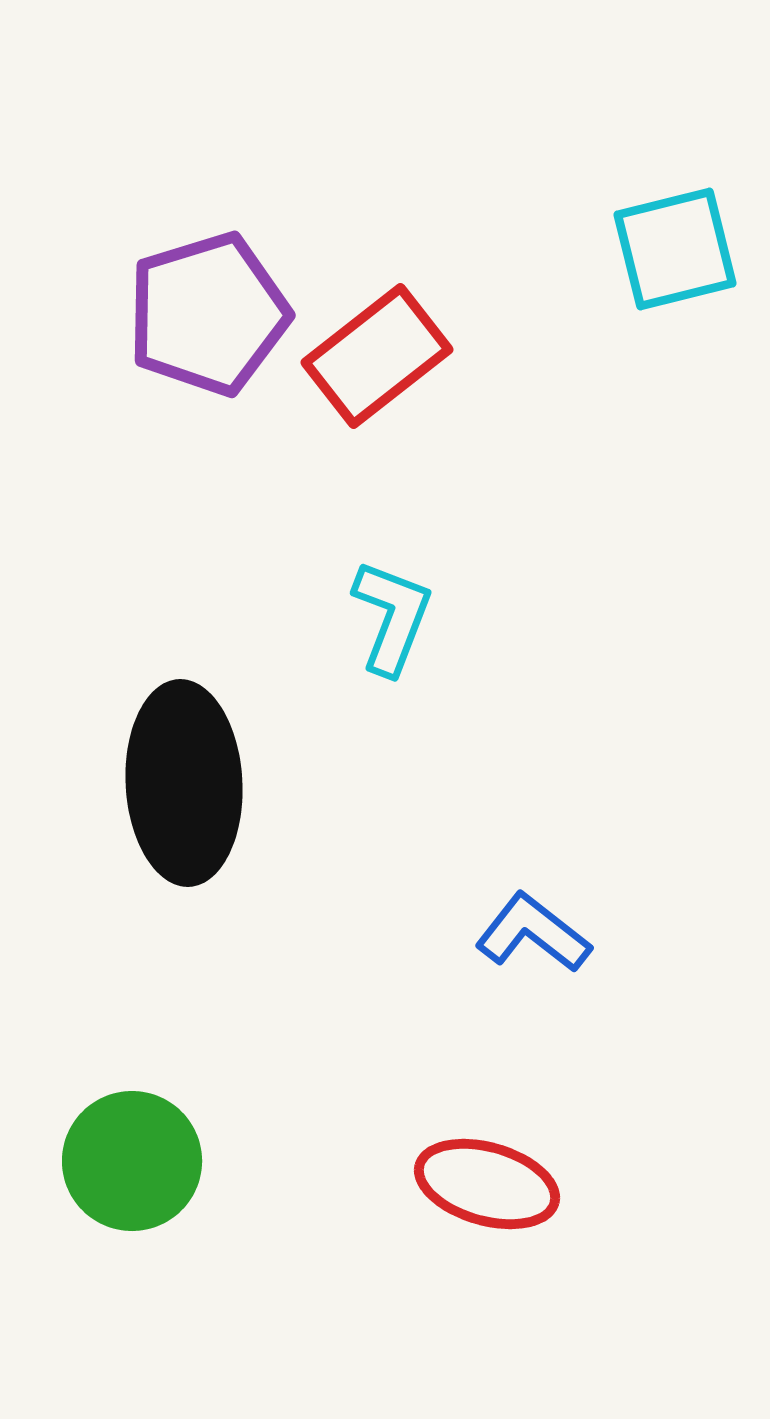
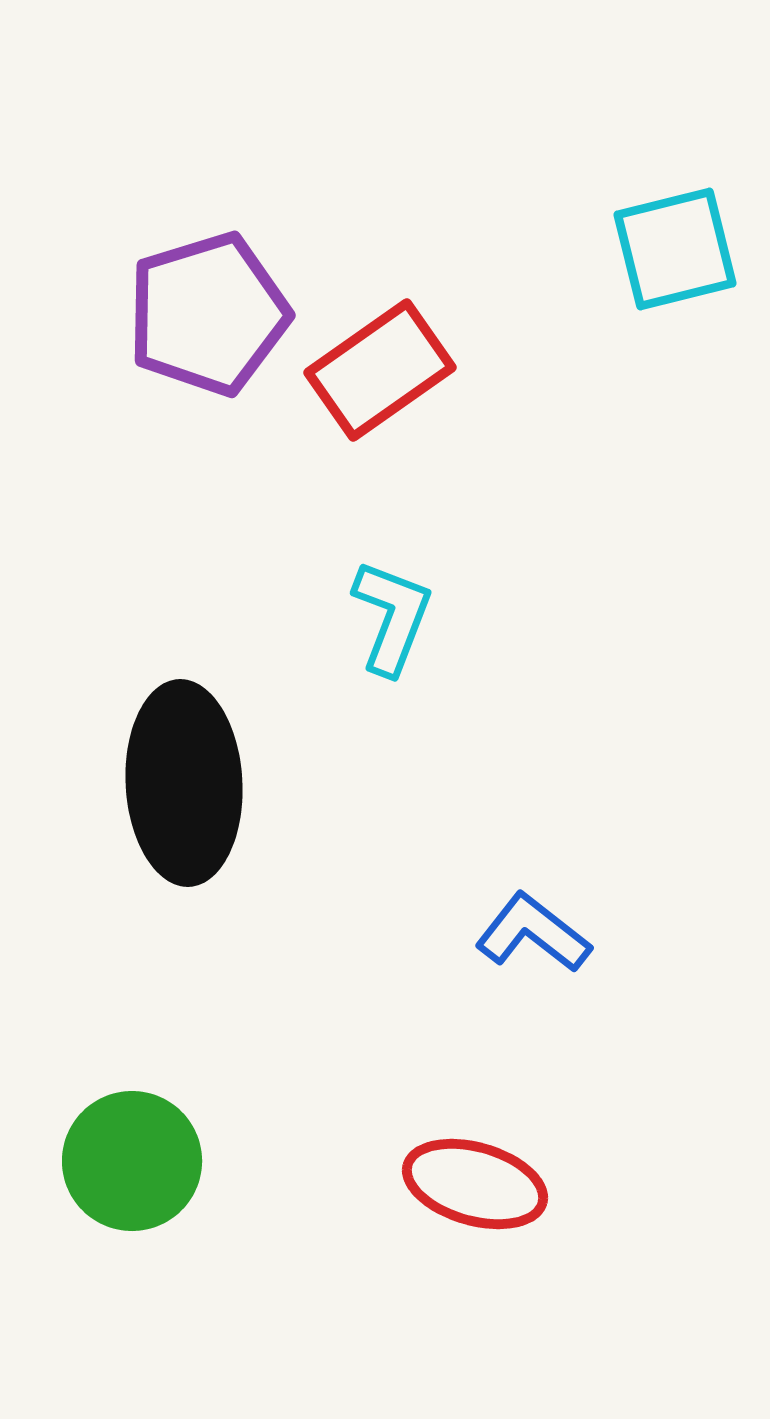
red rectangle: moved 3 px right, 14 px down; rotated 3 degrees clockwise
red ellipse: moved 12 px left
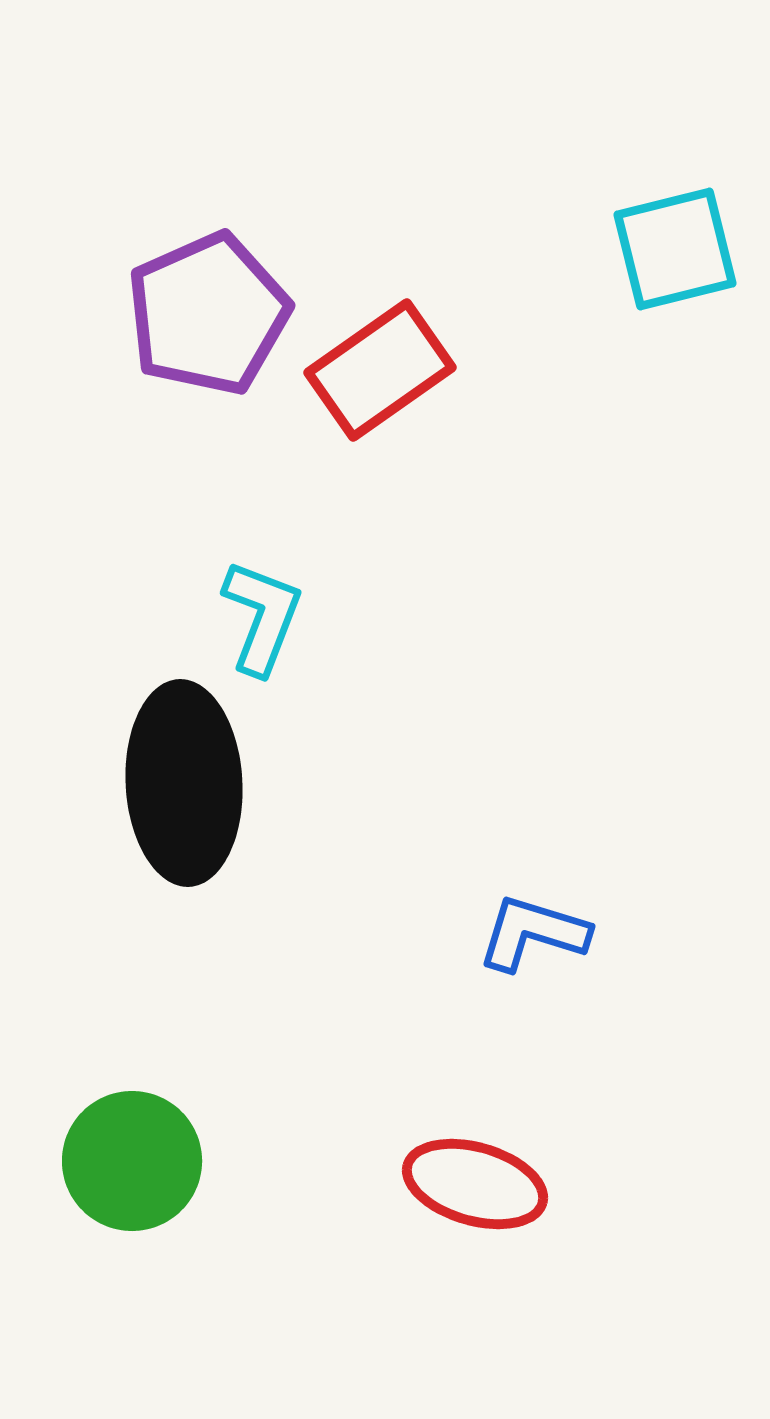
purple pentagon: rotated 7 degrees counterclockwise
cyan L-shape: moved 130 px left
blue L-shape: rotated 21 degrees counterclockwise
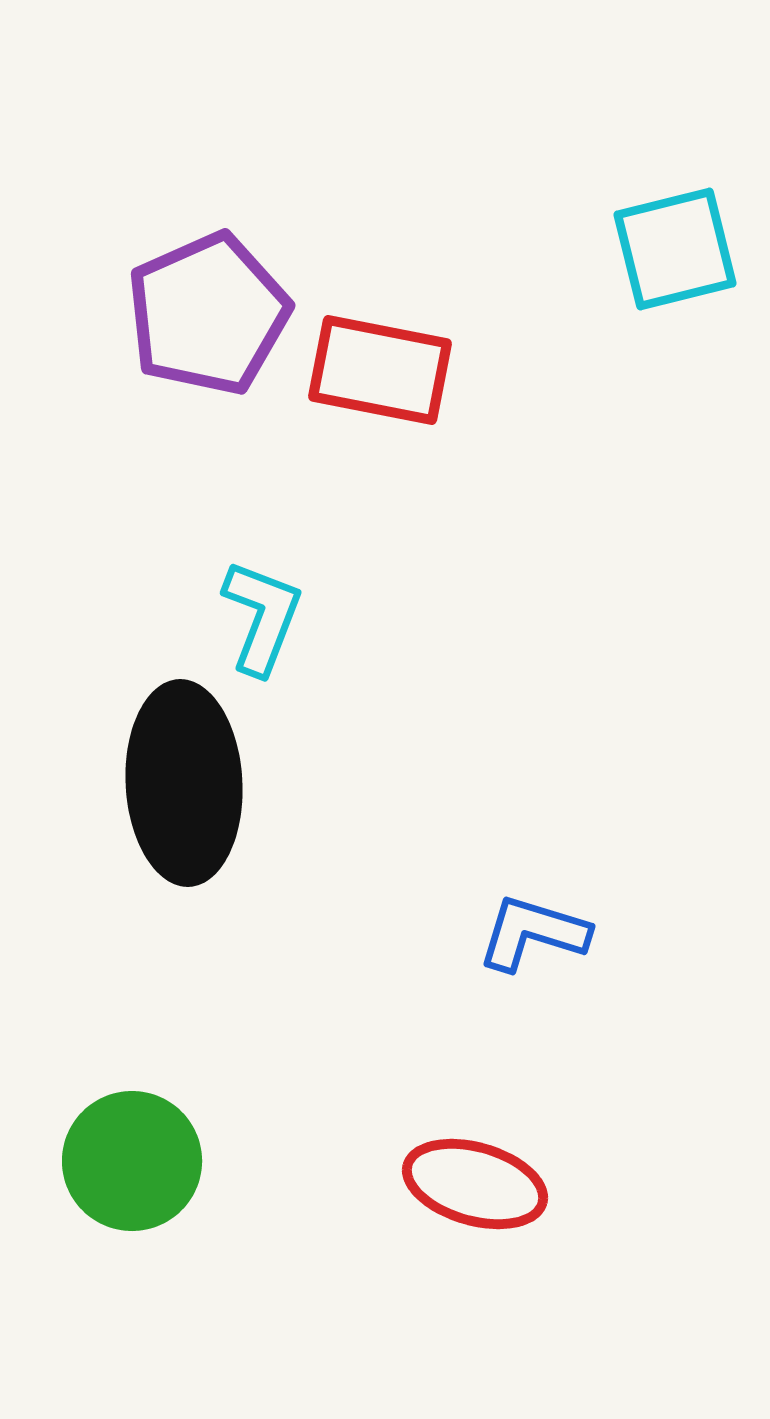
red rectangle: rotated 46 degrees clockwise
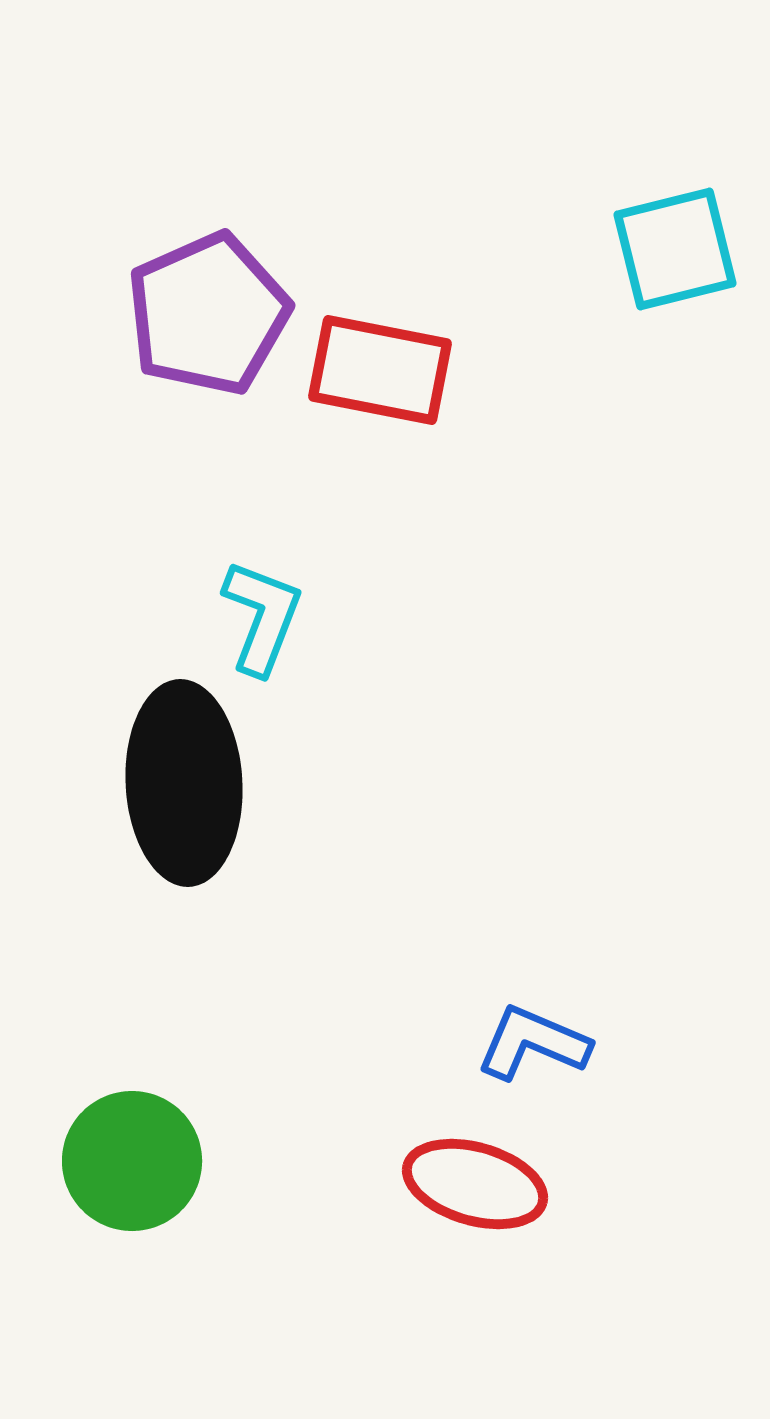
blue L-shape: moved 110 px down; rotated 6 degrees clockwise
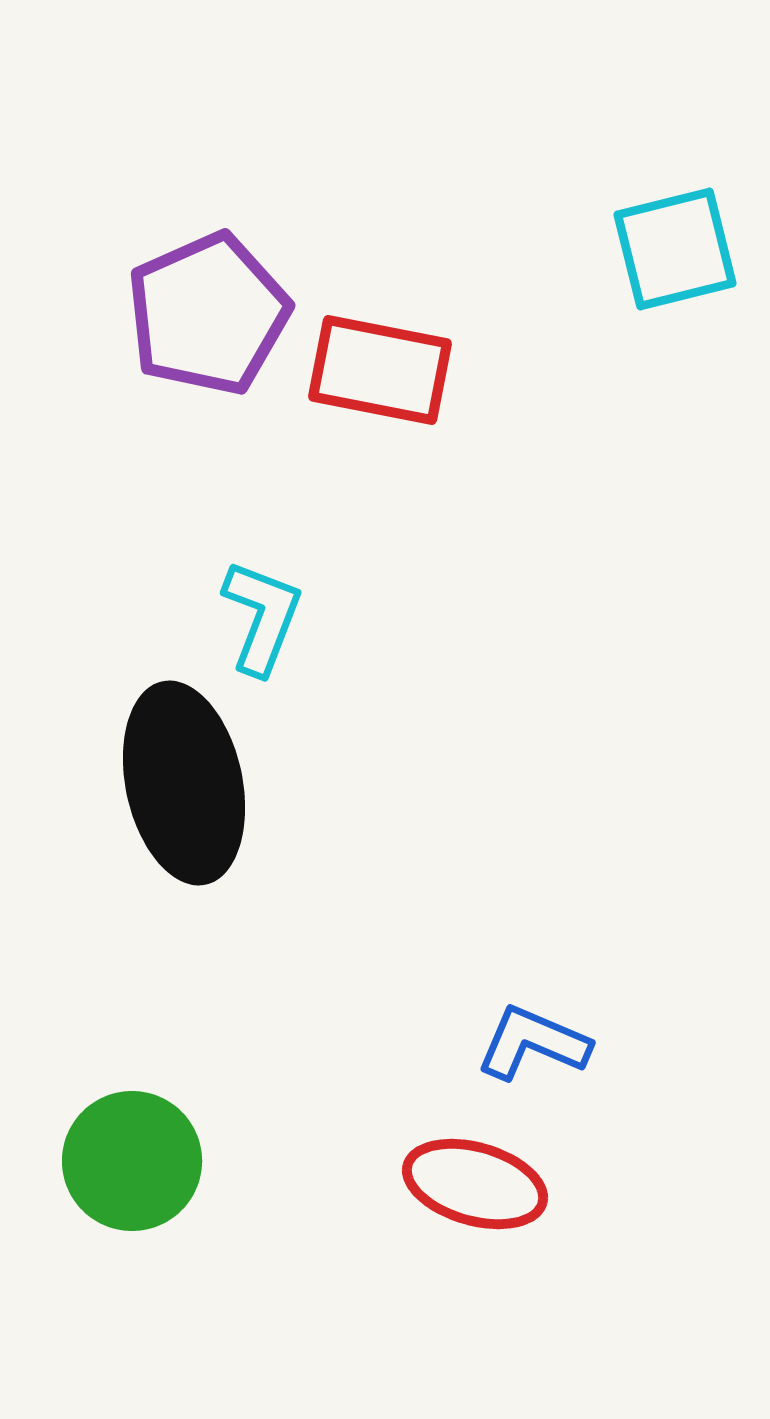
black ellipse: rotated 9 degrees counterclockwise
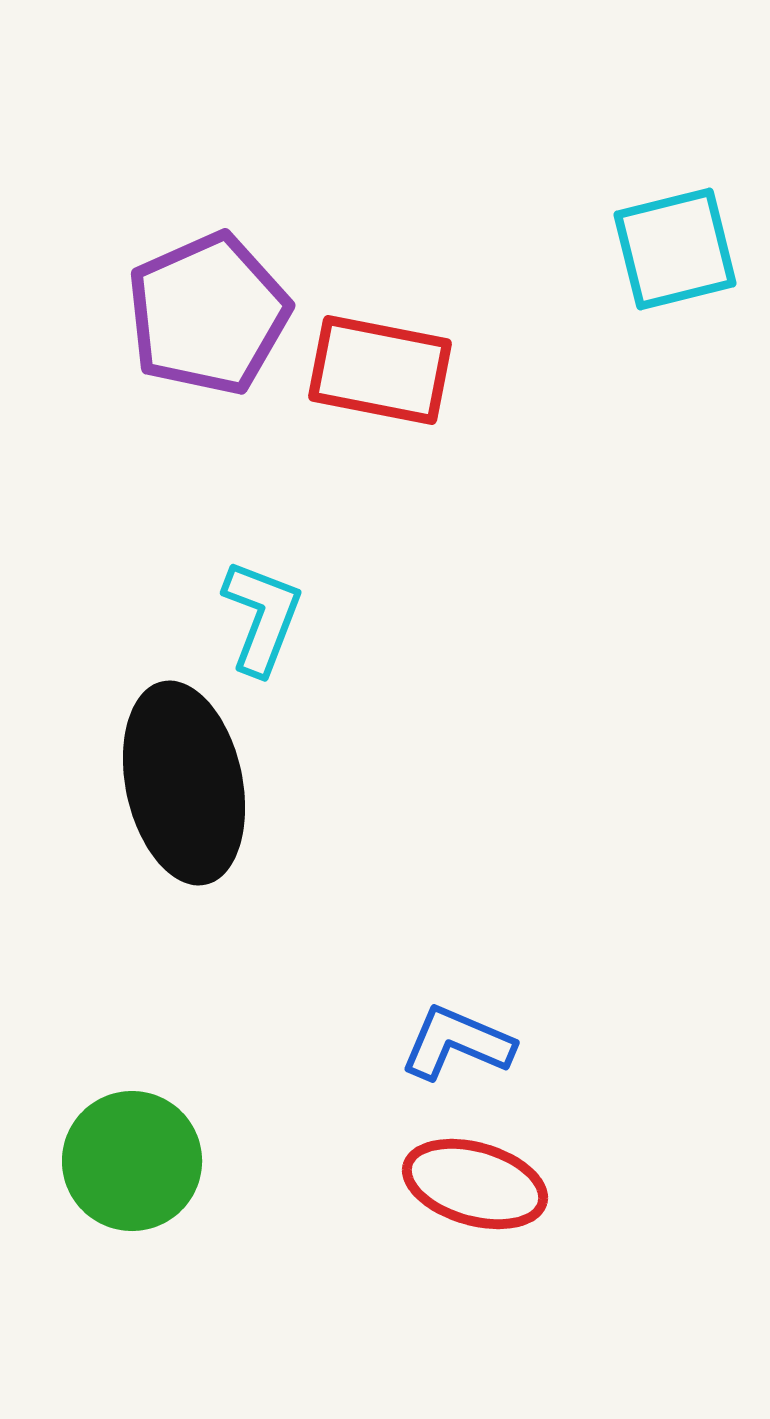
blue L-shape: moved 76 px left
